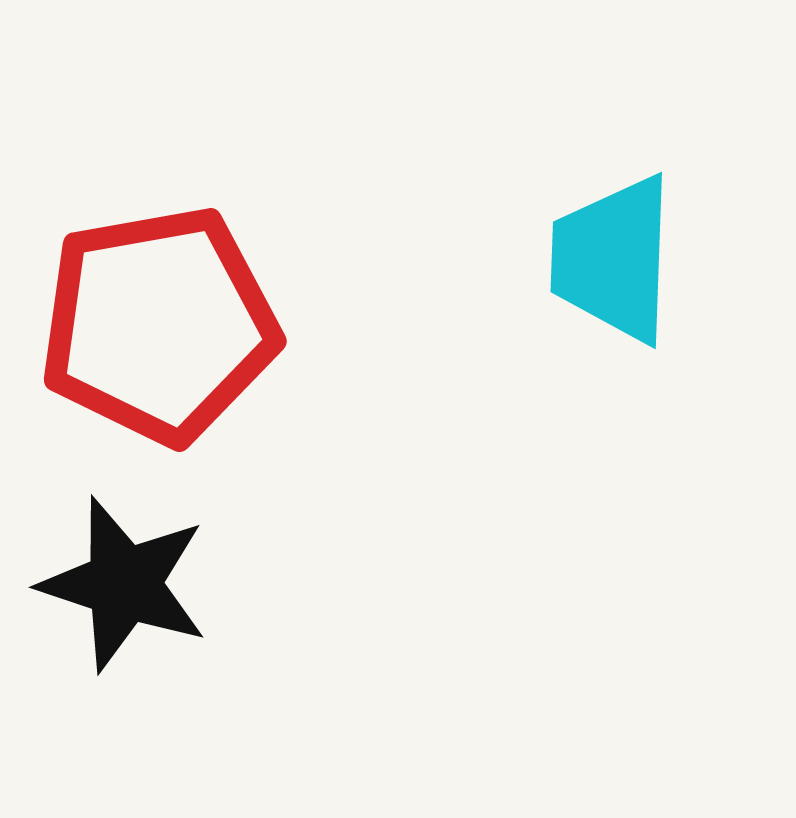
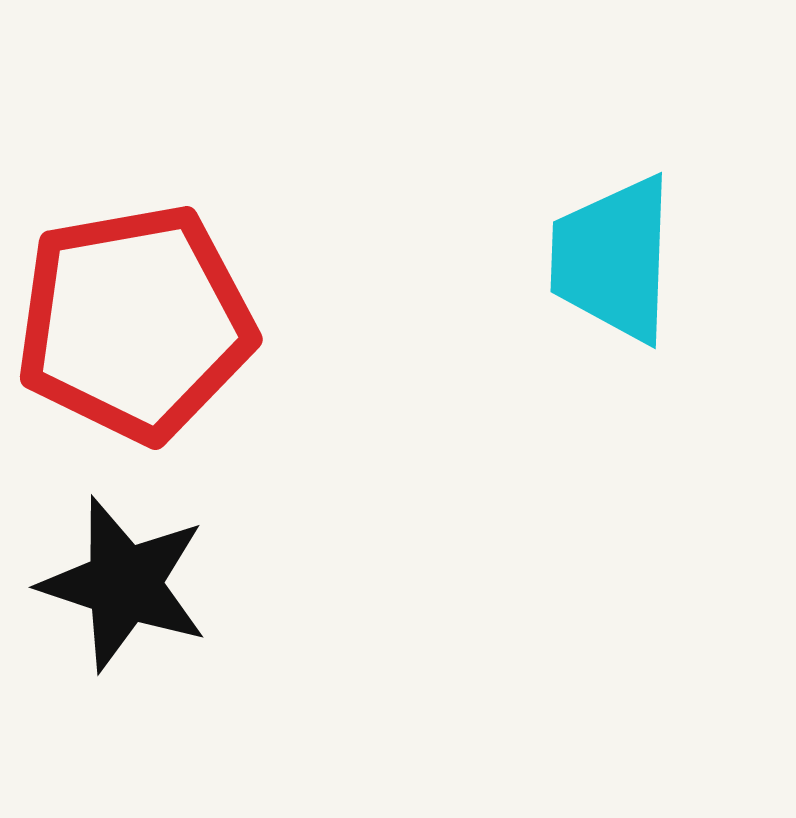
red pentagon: moved 24 px left, 2 px up
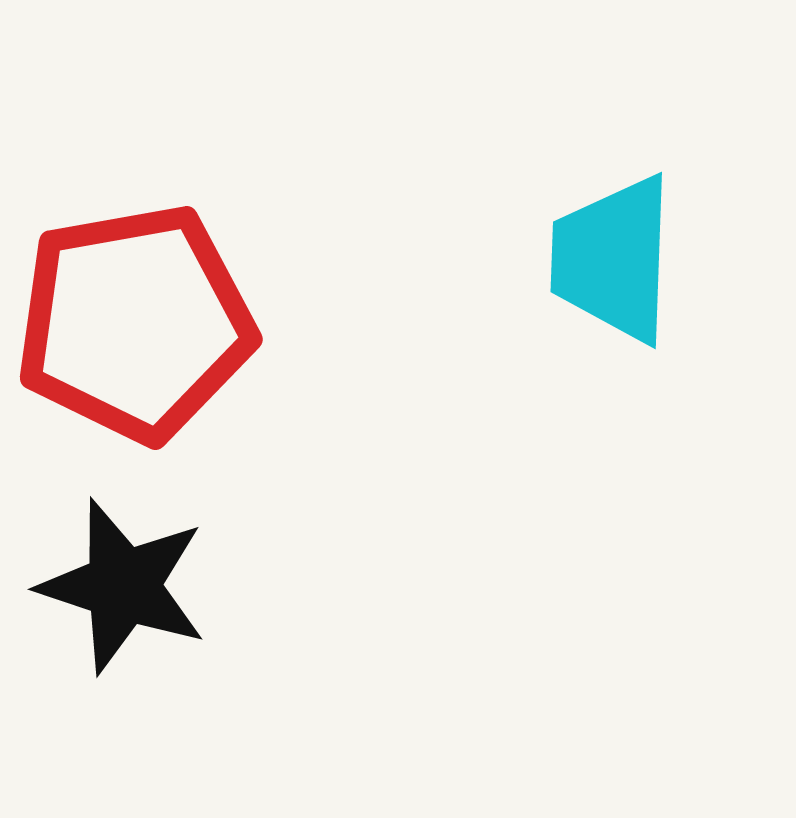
black star: moved 1 px left, 2 px down
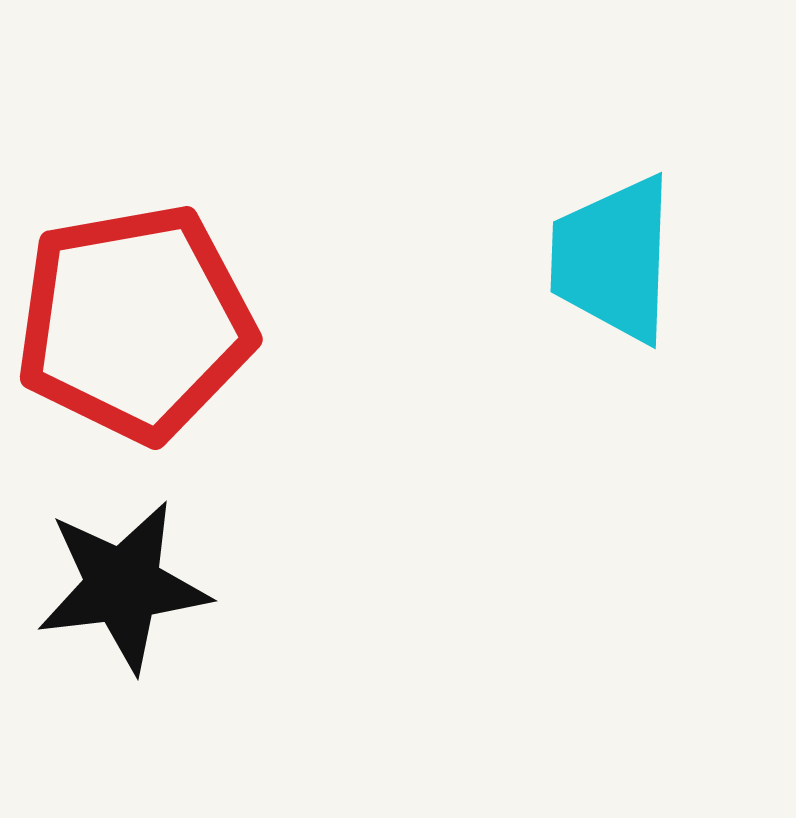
black star: rotated 25 degrees counterclockwise
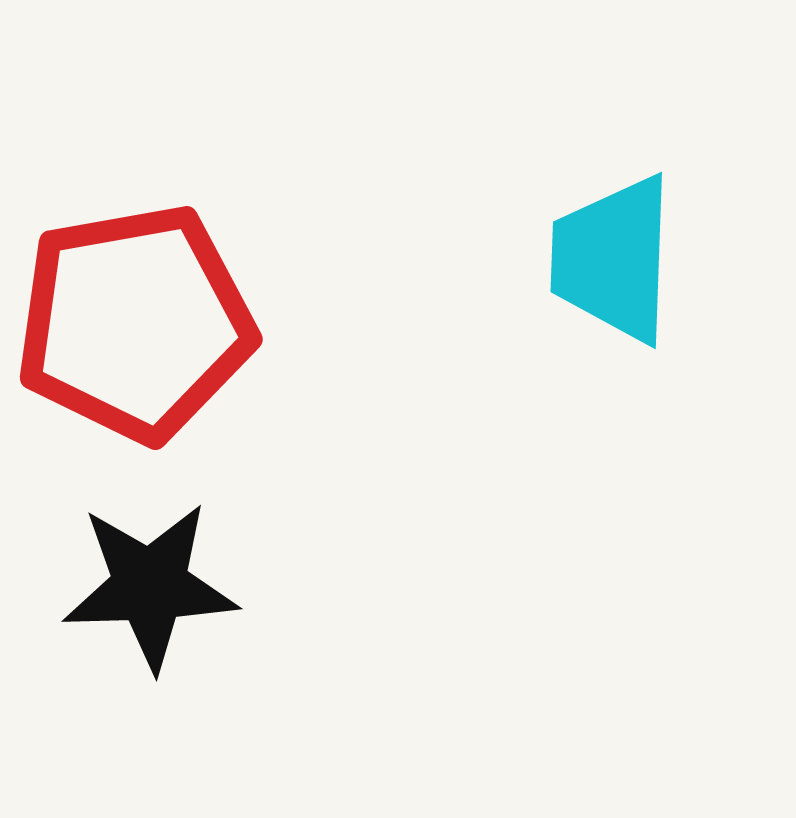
black star: moved 27 px right; rotated 5 degrees clockwise
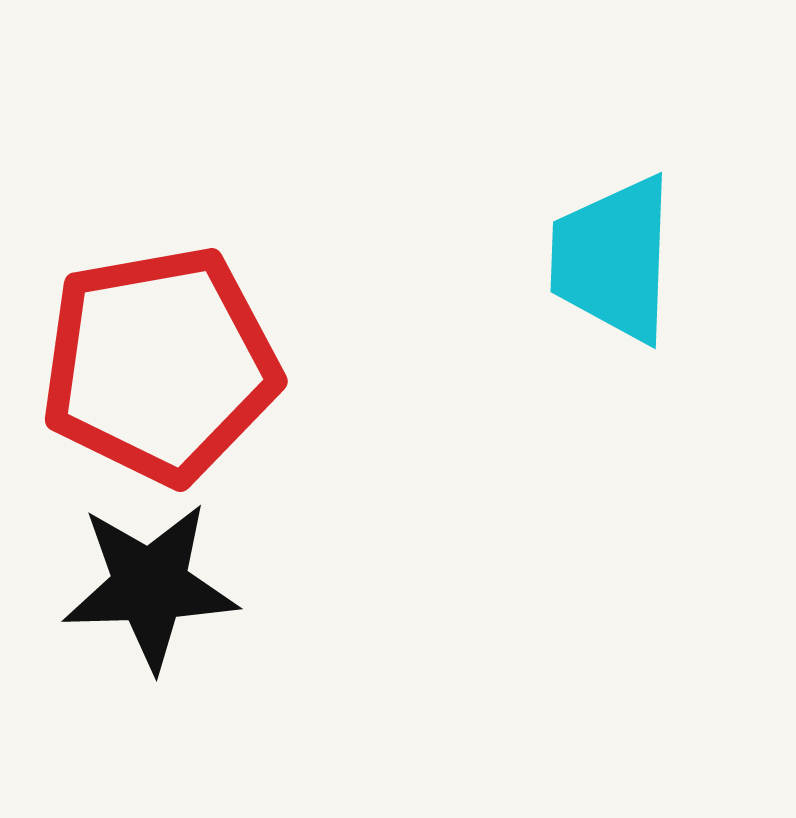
red pentagon: moved 25 px right, 42 px down
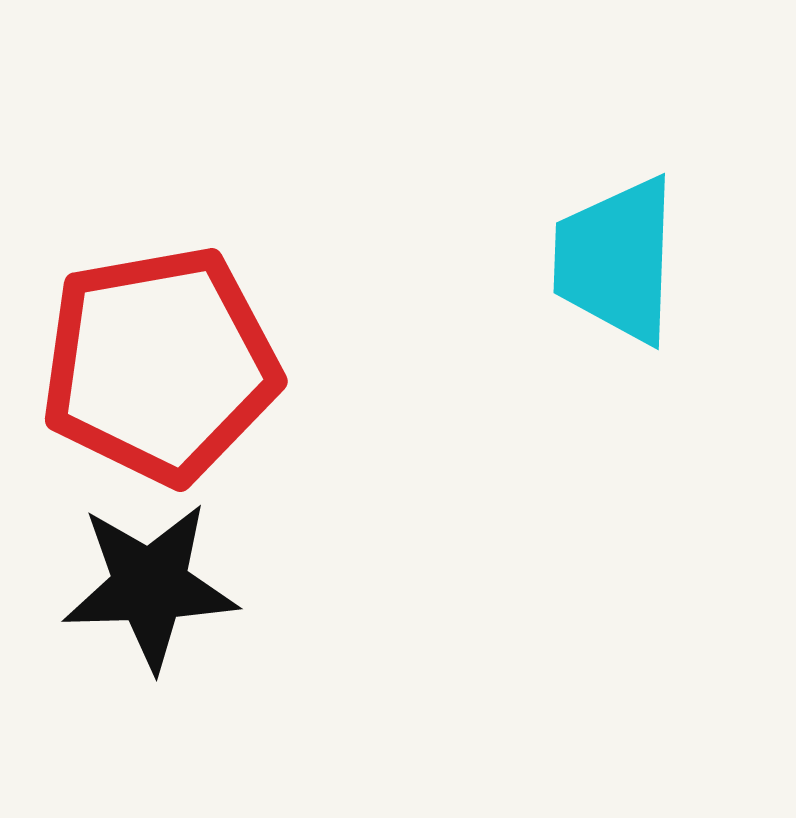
cyan trapezoid: moved 3 px right, 1 px down
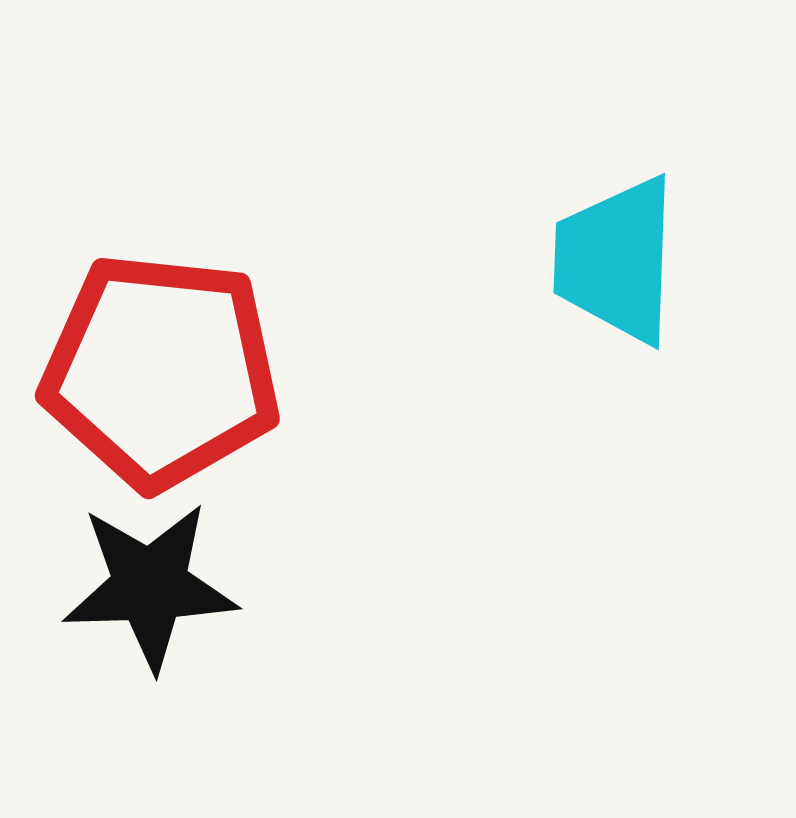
red pentagon: moved 1 px right, 6 px down; rotated 16 degrees clockwise
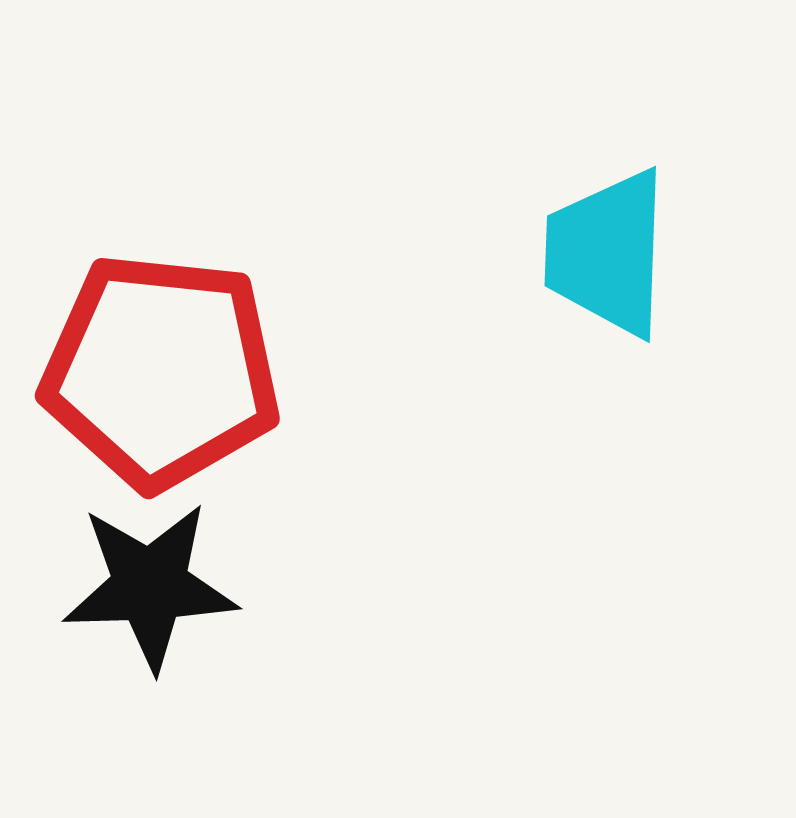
cyan trapezoid: moved 9 px left, 7 px up
